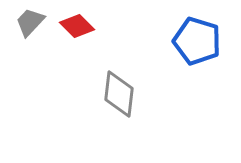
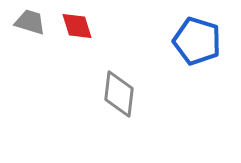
gray trapezoid: rotated 64 degrees clockwise
red diamond: rotated 28 degrees clockwise
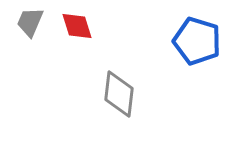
gray trapezoid: rotated 84 degrees counterclockwise
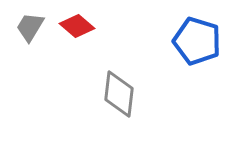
gray trapezoid: moved 5 px down; rotated 8 degrees clockwise
red diamond: rotated 32 degrees counterclockwise
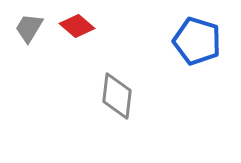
gray trapezoid: moved 1 px left, 1 px down
gray diamond: moved 2 px left, 2 px down
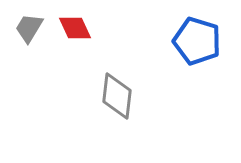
red diamond: moved 2 px left, 2 px down; rotated 24 degrees clockwise
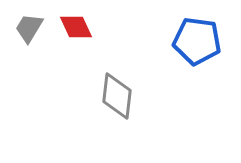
red diamond: moved 1 px right, 1 px up
blue pentagon: rotated 9 degrees counterclockwise
